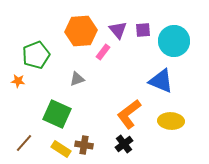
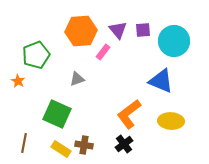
orange star: rotated 24 degrees clockwise
brown line: rotated 30 degrees counterclockwise
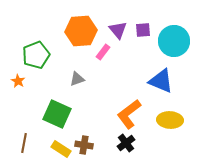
yellow ellipse: moved 1 px left, 1 px up
black cross: moved 2 px right, 1 px up
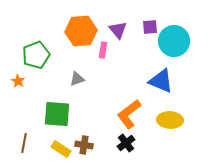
purple square: moved 7 px right, 3 px up
pink rectangle: moved 2 px up; rotated 28 degrees counterclockwise
green square: rotated 20 degrees counterclockwise
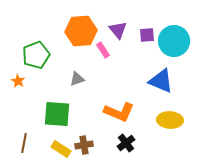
purple square: moved 3 px left, 8 px down
pink rectangle: rotated 42 degrees counterclockwise
orange L-shape: moved 10 px left, 2 px up; rotated 120 degrees counterclockwise
brown cross: rotated 18 degrees counterclockwise
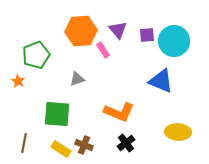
yellow ellipse: moved 8 px right, 12 px down
brown cross: rotated 30 degrees clockwise
